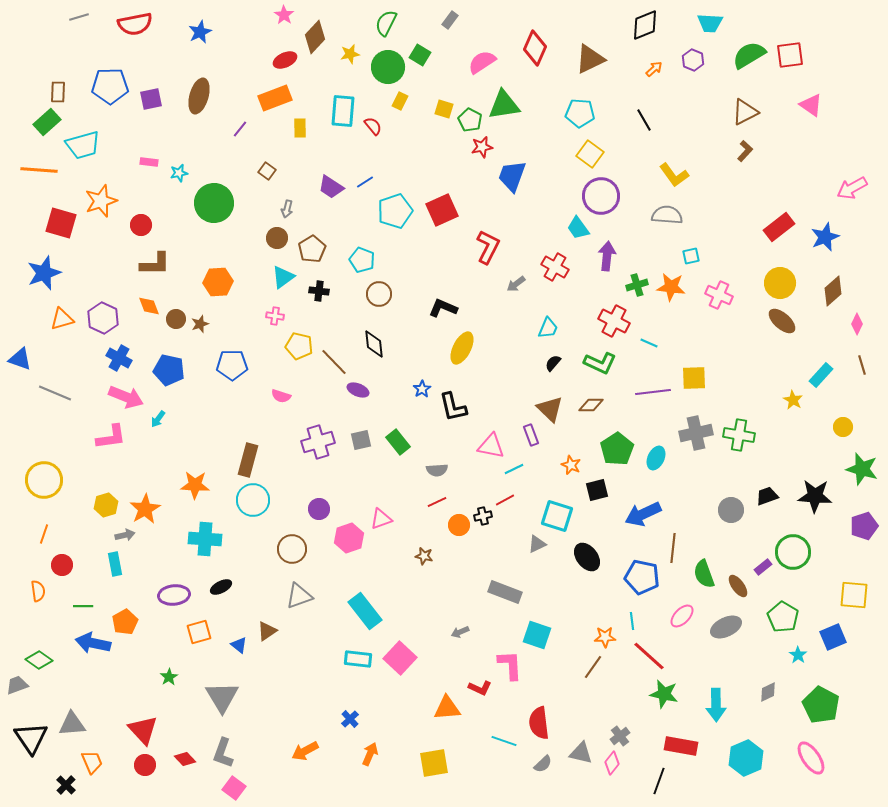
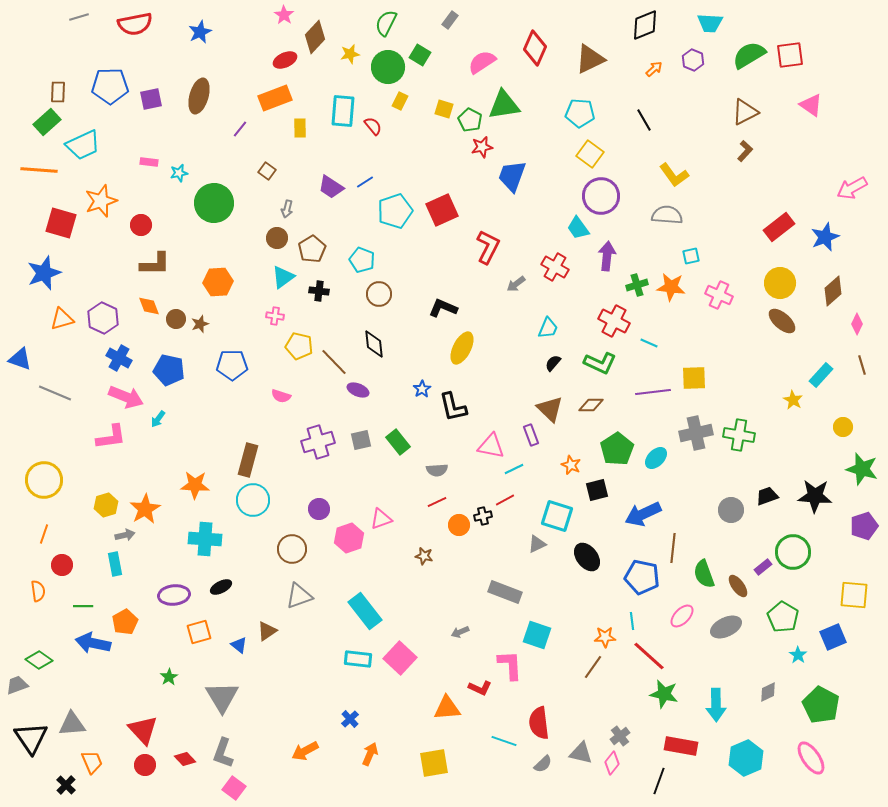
cyan trapezoid at (83, 145): rotated 9 degrees counterclockwise
cyan ellipse at (656, 458): rotated 20 degrees clockwise
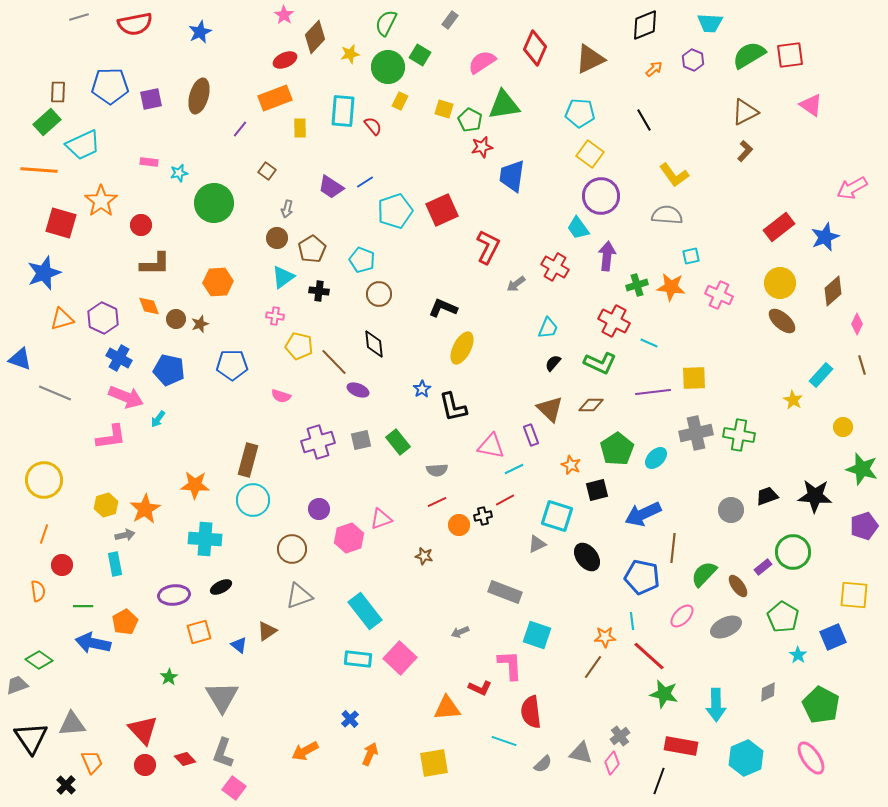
blue trapezoid at (512, 176): rotated 12 degrees counterclockwise
orange star at (101, 201): rotated 16 degrees counterclockwise
green semicircle at (704, 574): rotated 64 degrees clockwise
red semicircle at (539, 723): moved 8 px left, 11 px up
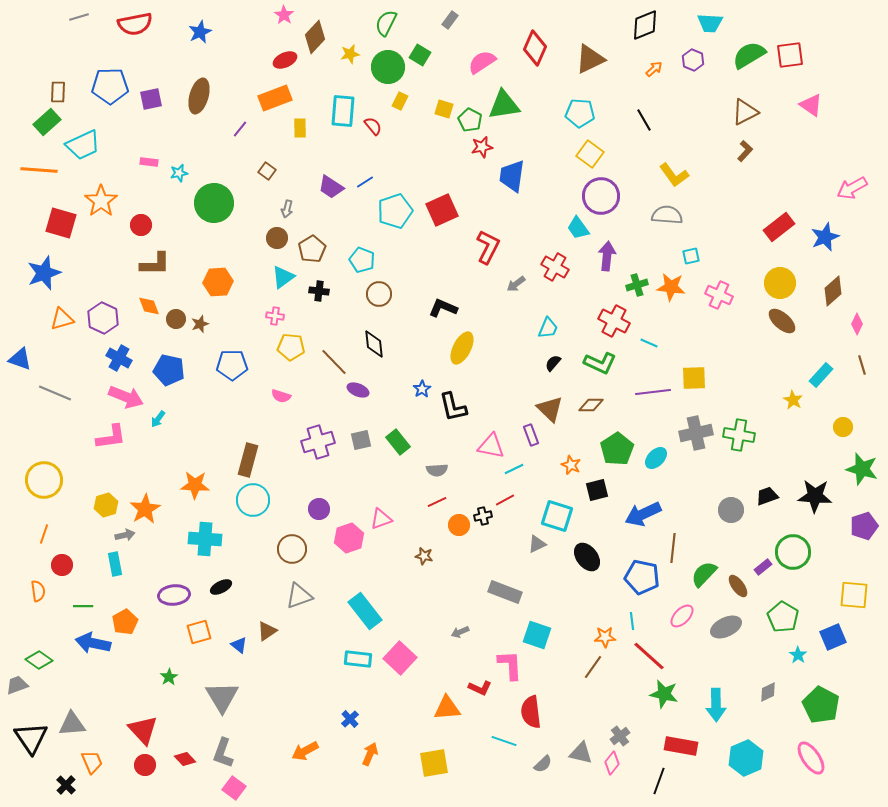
yellow pentagon at (299, 346): moved 8 px left, 1 px down; rotated 8 degrees counterclockwise
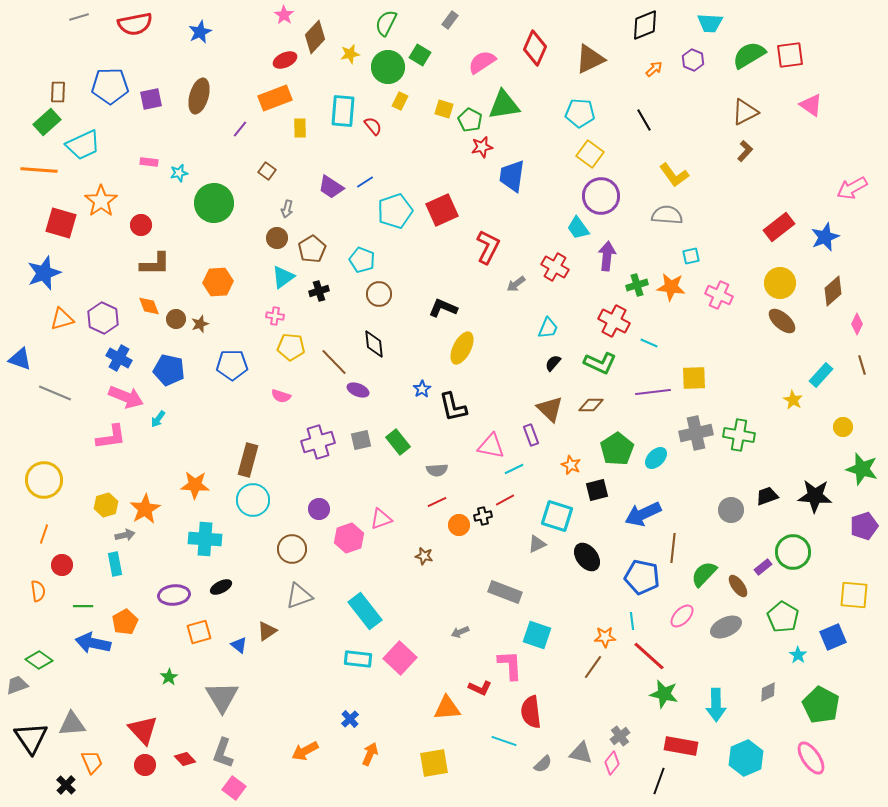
black cross at (319, 291): rotated 24 degrees counterclockwise
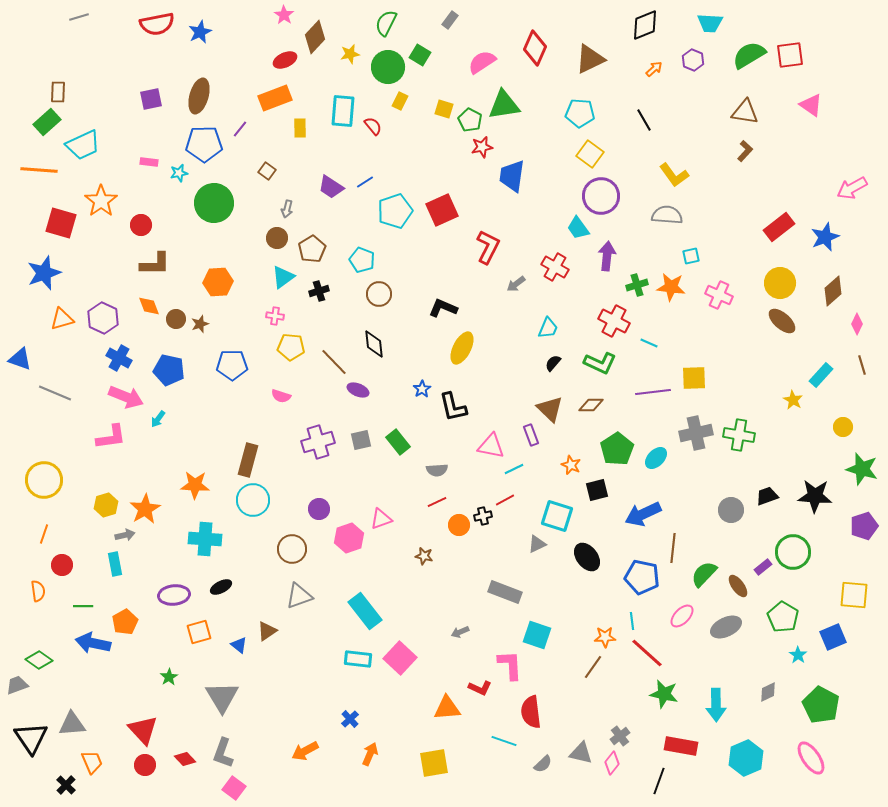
red semicircle at (135, 24): moved 22 px right
blue pentagon at (110, 86): moved 94 px right, 58 px down
brown triangle at (745, 112): rotated 36 degrees clockwise
red line at (649, 656): moved 2 px left, 3 px up
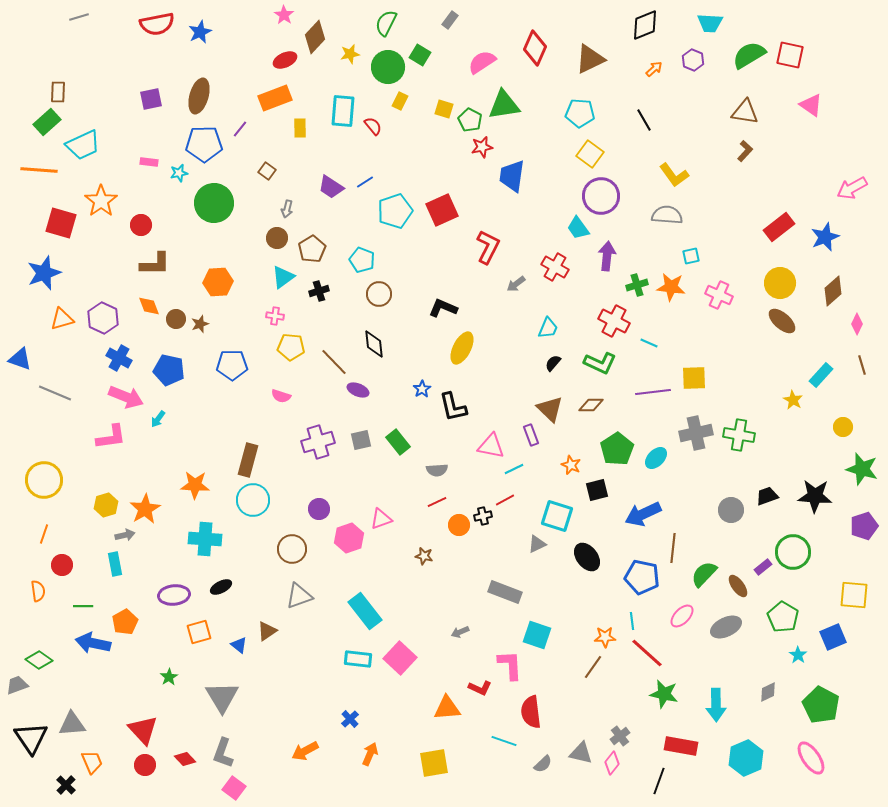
red square at (790, 55): rotated 20 degrees clockwise
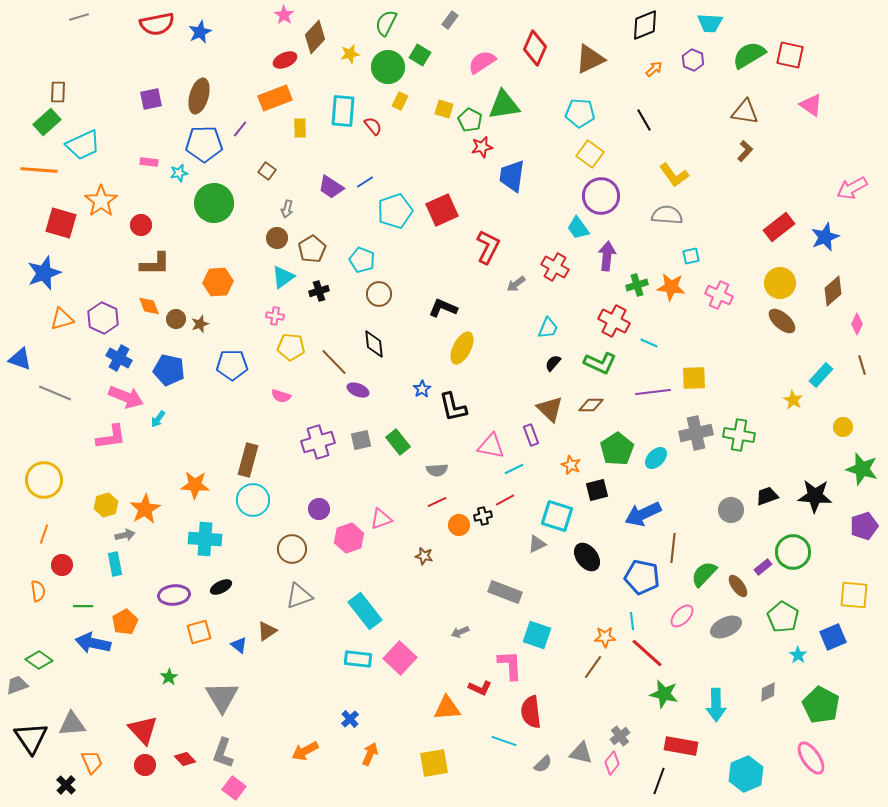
cyan hexagon at (746, 758): moved 16 px down
